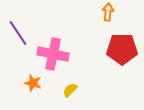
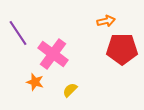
orange arrow: moved 2 px left, 9 px down; rotated 72 degrees clockwise
pink cross: rotated 24 degrees clockwise
orange star: moved 2 px right, 1 px up
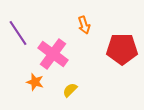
orange arrow: moved 22 px left, 4 px down; rotated 84 degrees clockwise
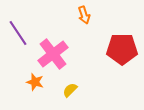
orange arrow: moved 10 px up
pink cross: rotated 16 degrees clockwise
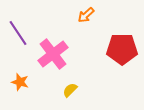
orange arrow: moved 2 px right; rotated 66 degrees clockwise
orange star: moved 15 px left
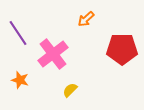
orange arrow: moved 4 px down
orange star: moved 2 px up
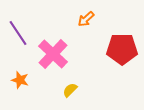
pink cross: rotated 8 degrees counterclockwise
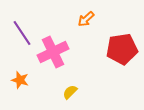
purple line: moved 4 px right
red pentagon: rotated 8 degrees counterclockwise
pink cross: moved 2 px up; rotated 20 degrees clockwise
yellow semicircle: moved 2 px down
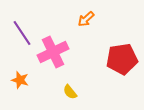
red pentagon: moved 10 px down
yellow semicircle: rotated 84 degrees counterclockwise
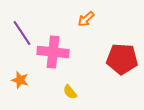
pink cross: rotated 32 degrees clockwise
red pentagon: rotated 12 degrees clockwise
